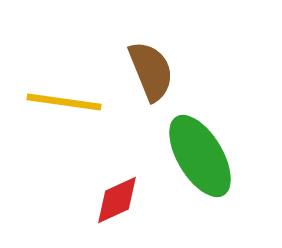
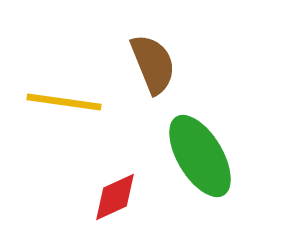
brown semicircle: moved 2 px right, 7 px up
red diamond: moved 2 px left, 3 px up
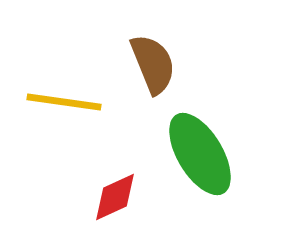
green ellipse: moved 2 px up
